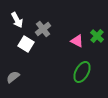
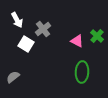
green ellipse: rotated 25 degrees counterclockwise
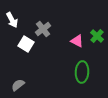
white arrow: moved 5 px left
gray semicircle: moved 5 px right, 8 px down
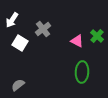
white arrow: rotated 63 degrees clockwise
white square: moved 6 px left, 1 px up
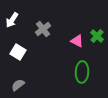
white square: moved 2 px left, 9 px down
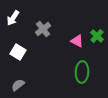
white arrow: moved 1 px right, 2 px up
